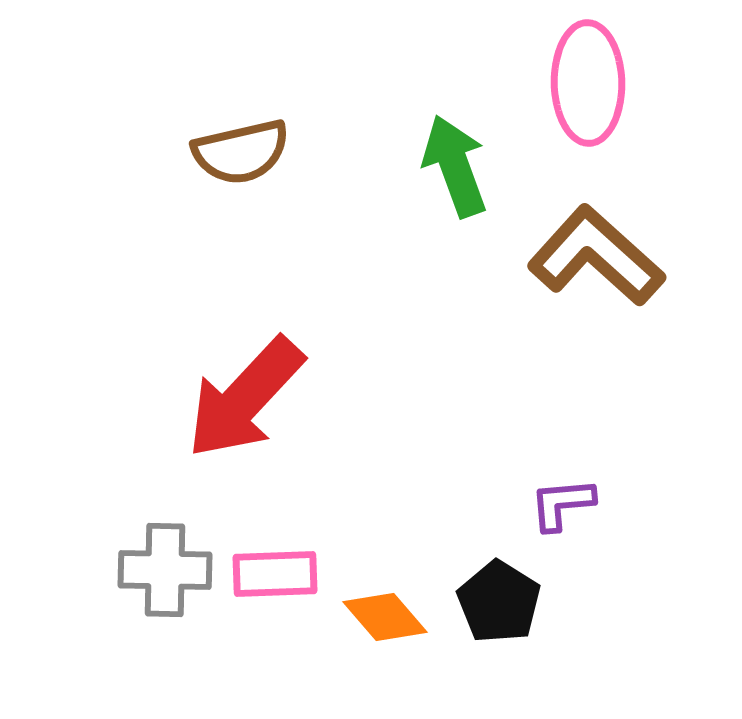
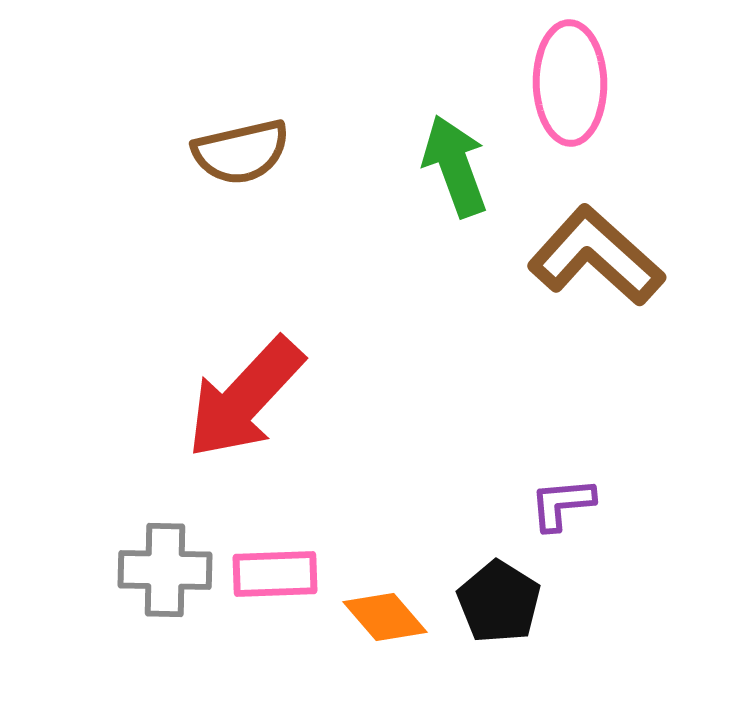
pink ellipse: moved 18 px left
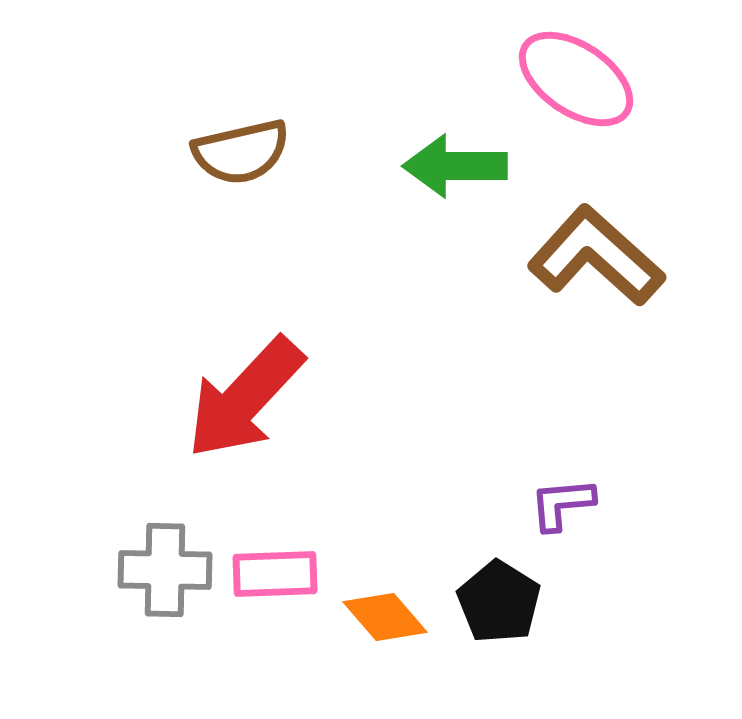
pink ellipse: moved 6 px right, 4 px up; rotated 55 degrees counterclockwise
green arrow: rotated 70 degrees counterclockwise
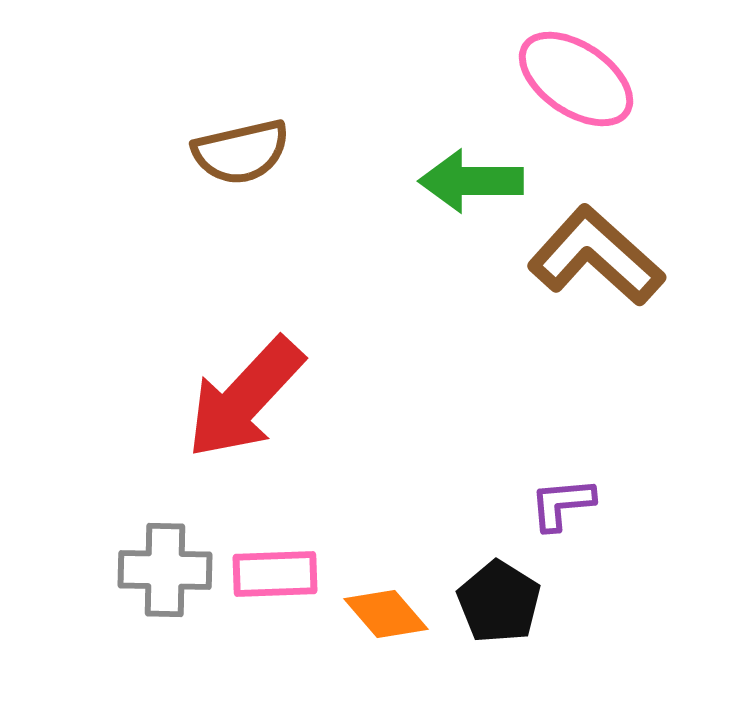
green arrow: moved 16 px right, 15 px down
orange diamond: moved 1 px right, 3 px up
